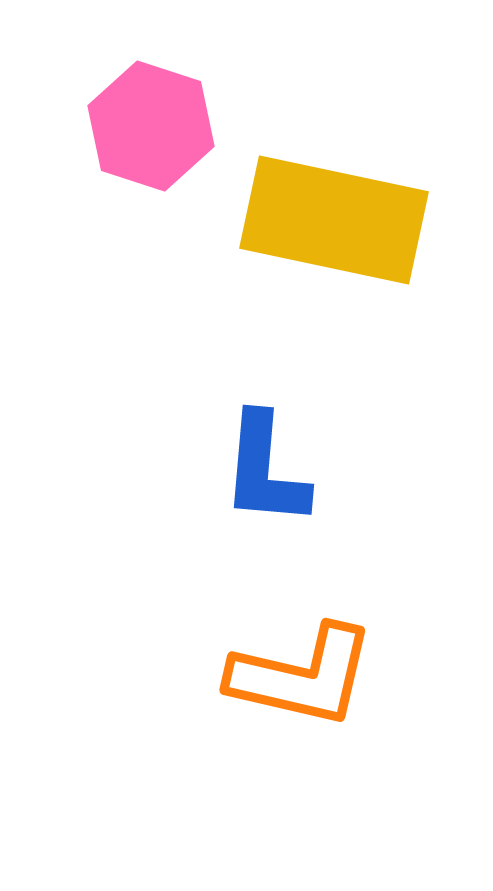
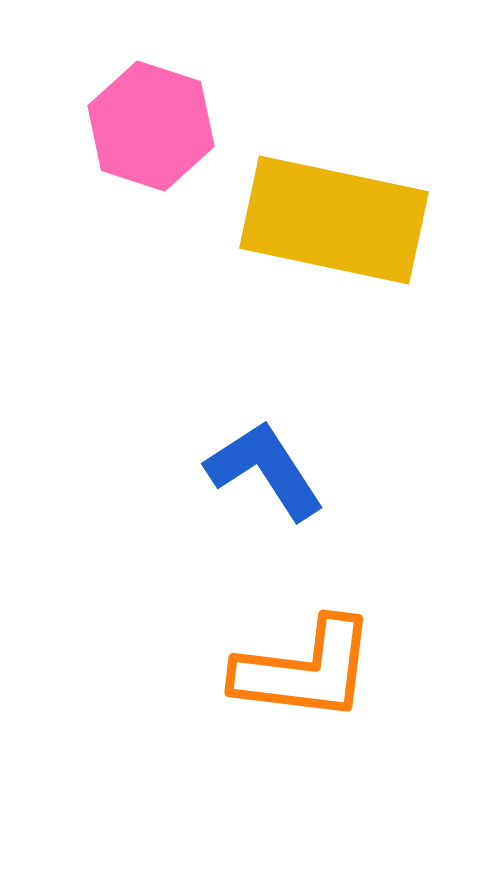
blue L-shape: rotated 142 degrees clockwise
orange L-shape: moved 3 px right, 6 px up; rotated 6 degrees counterclockwise
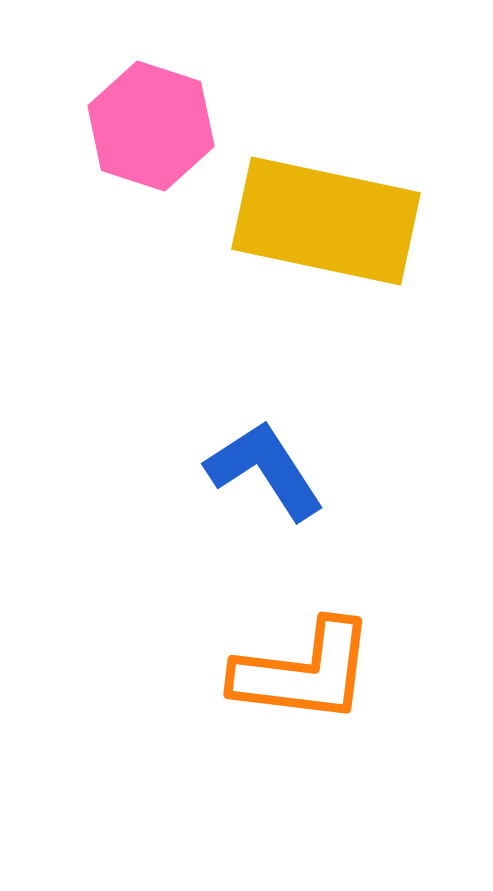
yellow rectangle: moved 8 px left, 1 px down
orange L-shape: moved 1 px left, 2 px down
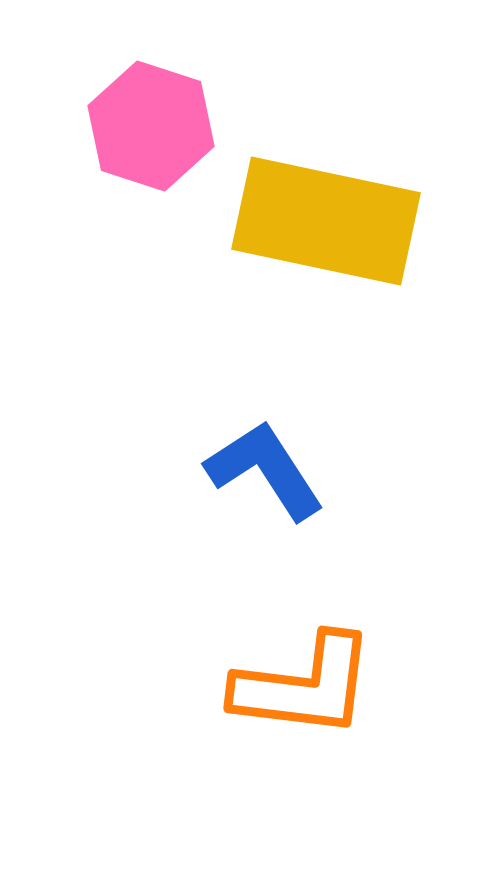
orange L-shape: moved 14 px down
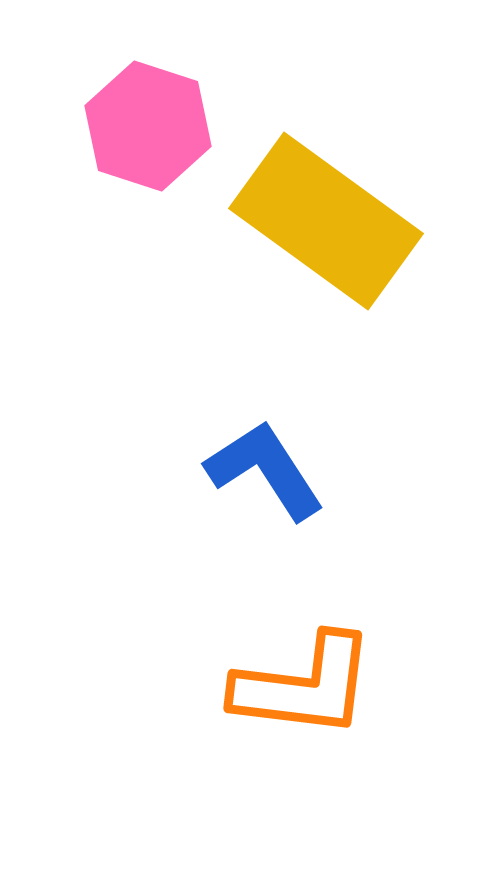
pink hexagon: moved 3 px left
yellow rectangle: rotated 24 degrees clockwise
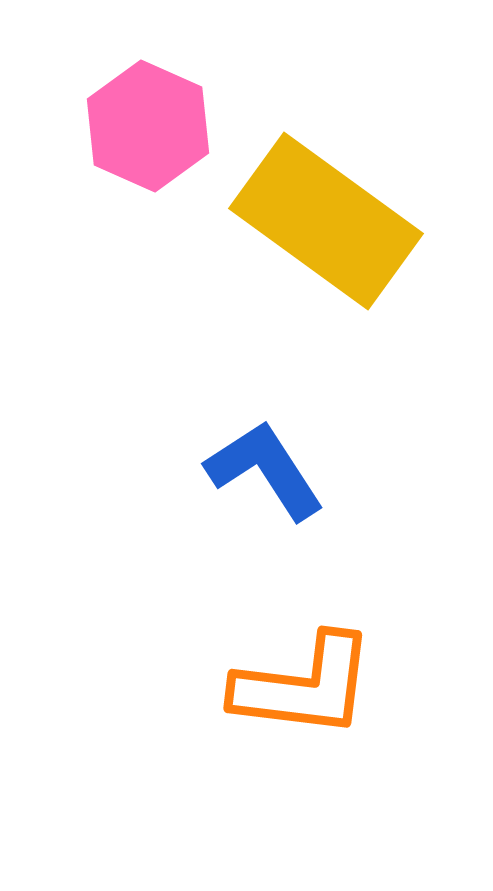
pink hexagon: rotated 6 degrees clockwise
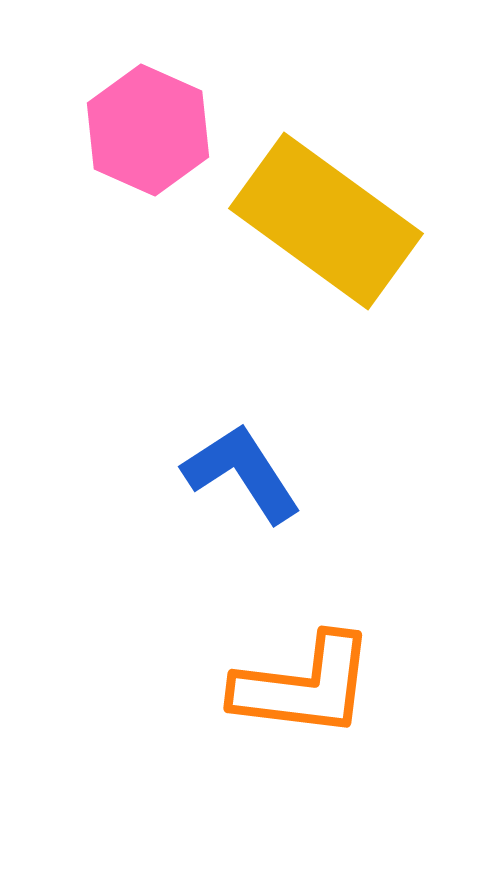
pink hexagon: moved 4 px down
blue L-shape: moved 23 px left, 3 px down
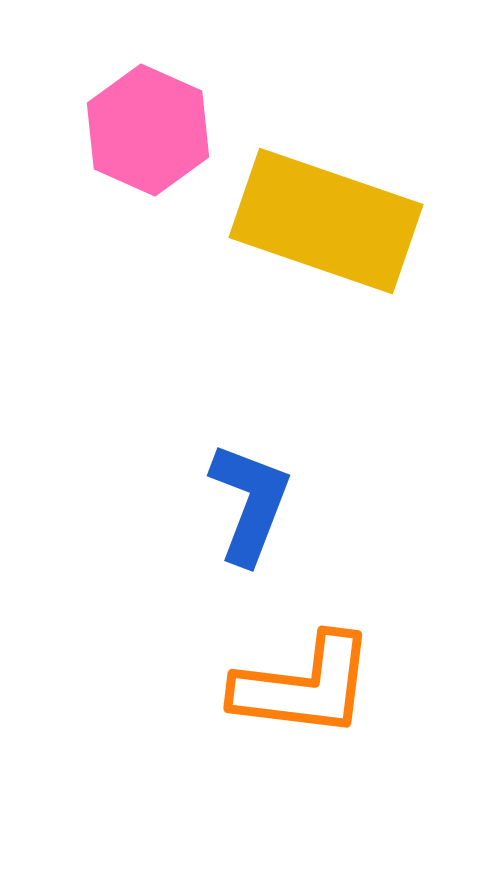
yellow rectangle: rotated 17 degrees counterclockwise
blue L-shape: moved 8 px right, 30 px down; rotated 54 degrees clockwise
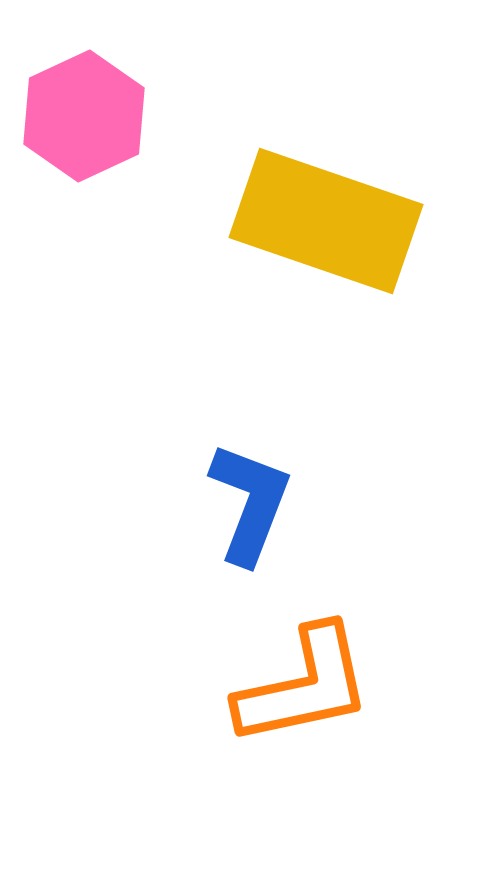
pink hexagon: moved 64 px left, 14 px up; rotated 11 degrees clockwise
orange L-shape: rotated 19 degrees counterclockwise
